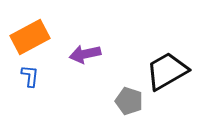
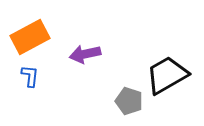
black trapezoid: moved 4 px down
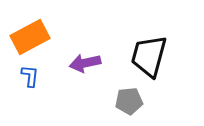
purple arrow: moved 9 px down
black trapezoid: moved 18 px left, 19 px up; rotated 45 degrees counterclockwise
gray pentagon: rotated 24 degrees counterclockwise
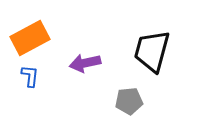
orange rectangle: moved 1 px down
black trapezoid: moved 3 px right, 5 px up
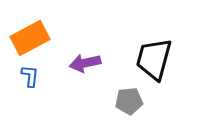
black trapezoid: moved 2 px right, 8 px down
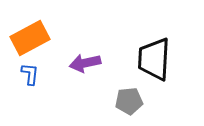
black trapezoid: rotated 12 degrees counterclockwise
blue L-shape: moved 2 px up
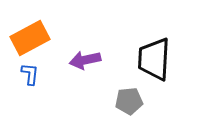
purple arrow: moved 3 px up
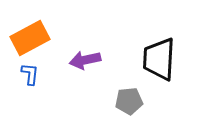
black trapezoid: moved 5 px right
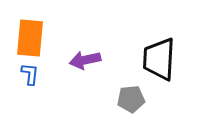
orange rectangle: rotated 57 degrees counterclockwise
gray pentagon: moved 2 px right, 2 px up
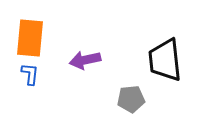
black trapezoid: moved 6 px right, 1 px down; rotated 9 degrees counterclockwise
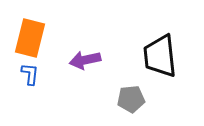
orange rectangle: rotated 9 degrees clockwise
black trapezoid: moved 5 px left, 4 px up
